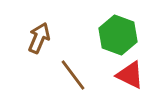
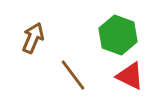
brown arrow: moved 6 px left
red triangle: moved 1 px down
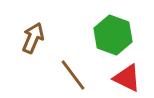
green hexagon: moved 5 px left
red triangle: moved 3 px left, 2 px down
